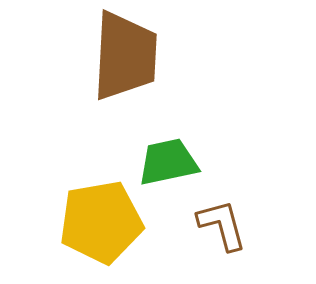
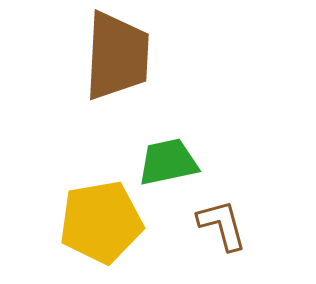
brown trapezoid: moved 8 px left
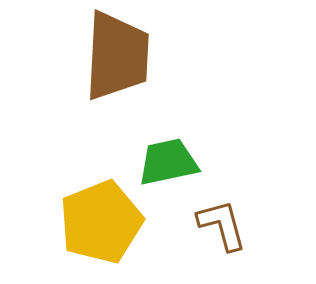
yellow pentagon: rotated 12 degrees counterclockwise
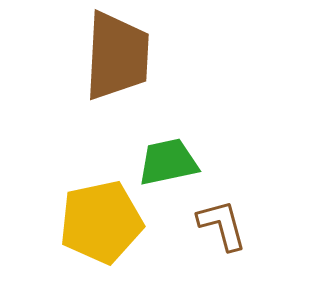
yellow pentagon: rotated 10 degrees clockwise
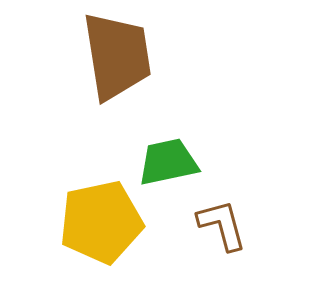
brown trapezoid: rotated 12 degrees counterclockwise
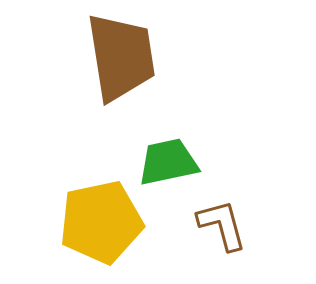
brown trapezoid: moved 4 px right, 1 px down
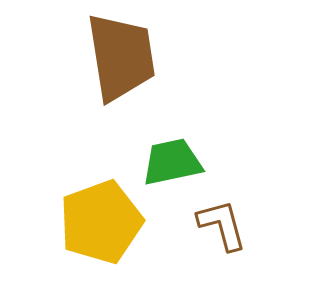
green trapezoid: moved 4 px right
yellow pentagon: rotated 8 degrees counterclockwise
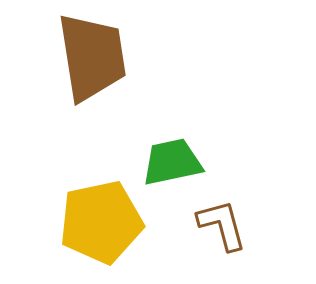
brown trapezoid: moved 29 px left
yellow pentagon: rotated 8 degrees clockwise
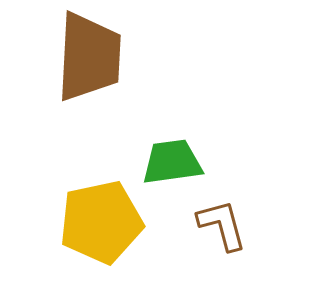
brown trapezoid: moved 3 px left; rotated 12 degrees clockwise
green trapezoid: rotated 4 degrees clockwise
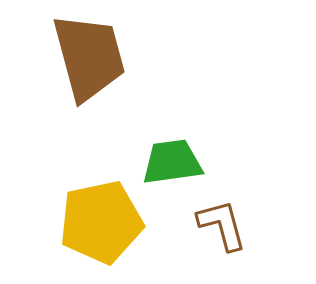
brown trapezoid: rotated 18 degrees counterclockwise
